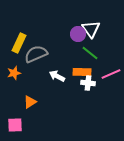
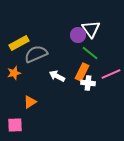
purple circle: moved 1 px down
yellow rectangle: rotated 36 degrees clockwise
orange rectangle: rotated 66 degrees counterclockwise
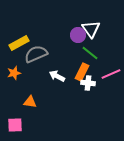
orange triangle: rotated 40 degrees clockwise
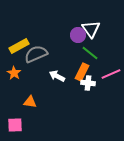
yellow rectangle: moved 3 px down
orange star: rotated 24 degrees counterclockwise
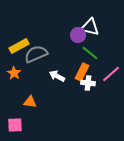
white triangle: moved 1 px left, 2 px up; rotated 42 degrees counterclockwise
pink line: rotated 18 degrees counterclockwise
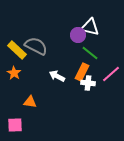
yellow rectangle: moved 2 px left, 4 px down; rotated 72 degrees clockwise
gray semicircle: moved 8 px up; rotated 50 degrees clockwise
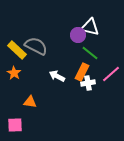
white cross: rotated 16 degrees counterclockwise
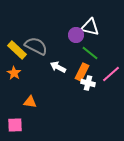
purple circle: moved 2 px left
white arrow: moved 1 px right, 9 px up
white cross: rotated 24 degrees clockwise
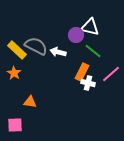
green line: moved 3 px right, 2 px up
white arrow: moved 15 px up; rotated 14 degrees counterclockwise
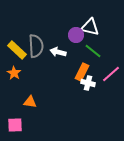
gray semicircle: rotated 60 degrees clockwise
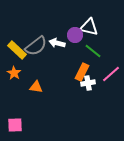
white triangle: moved 1 px left
purple circle: moved 1 px left
gray semicircle: rotated 55 degrees clockwise
white arrow: moved 1 px left, 9 px up
white cross: rotated 24 degrees counterclockwise
orange triangle: moved 6 px right, 15 px up
